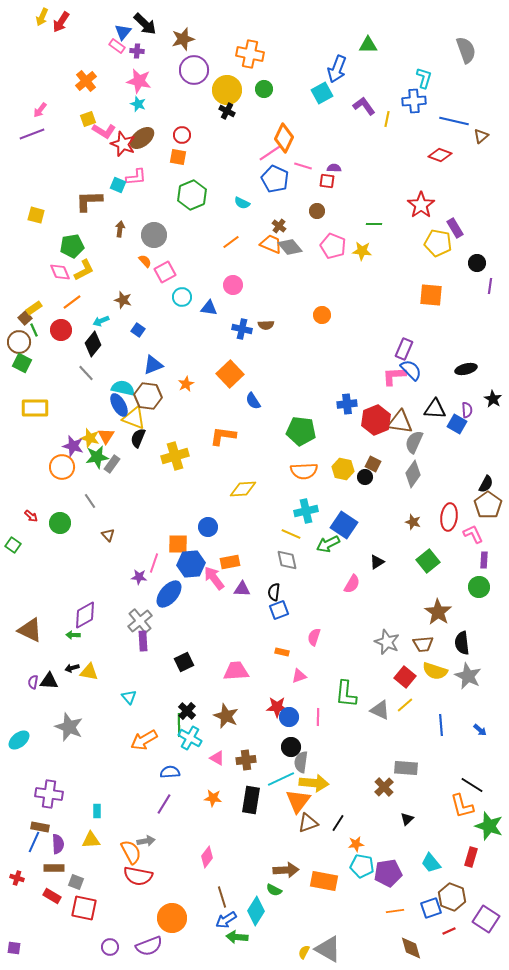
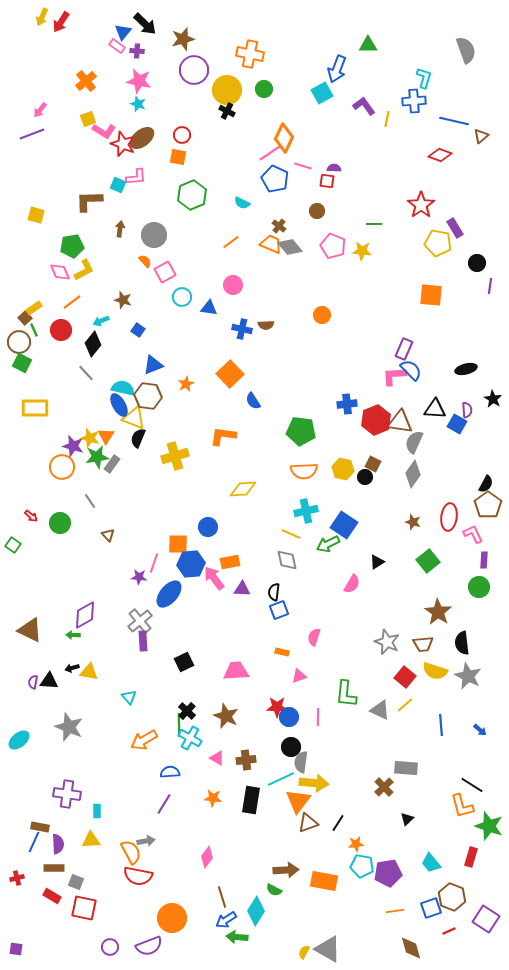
purple cross at (49, 794): moved 18 px right
red cross at (17, 878): rotated 32 degrees counterclockwise
purple square at (14, 948): moved 2 px right, 1 px down
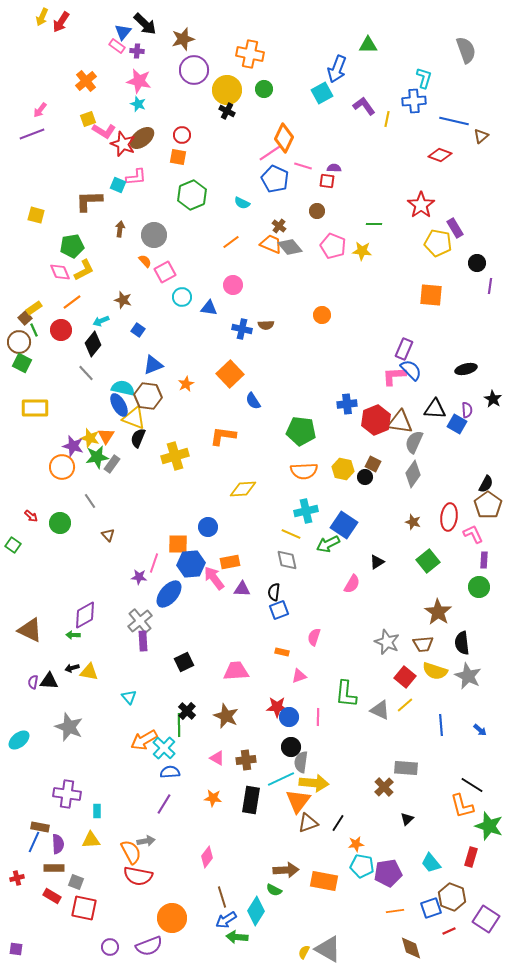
cyan cross at (190, 738): moved 26 px left, 10 px down; rotated 15 degrees clockwise
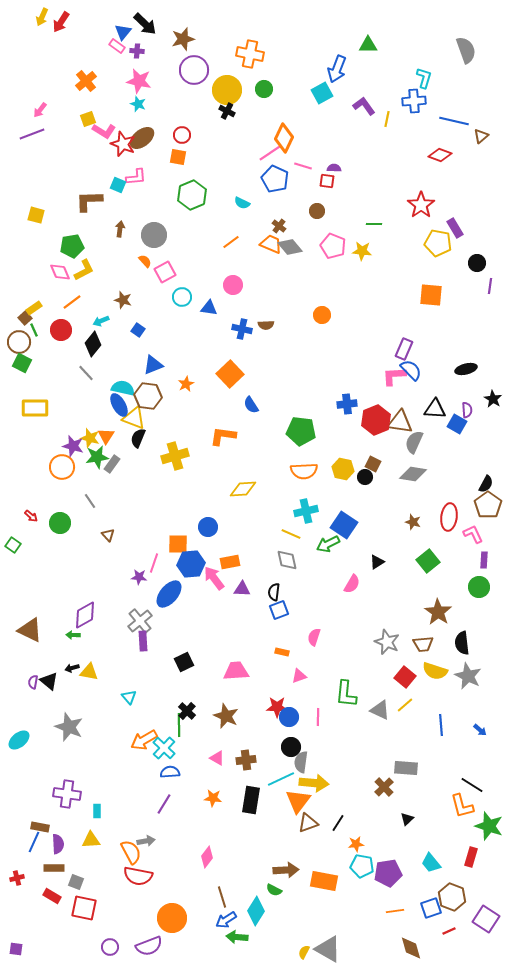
blue semicircle at (253, 401): moved 2 px left, 4 px down
gray diamond at (413, 474): rotated 64 degrees clockwise
black triangle at (49, 681): rotated 36 degrees clockwise
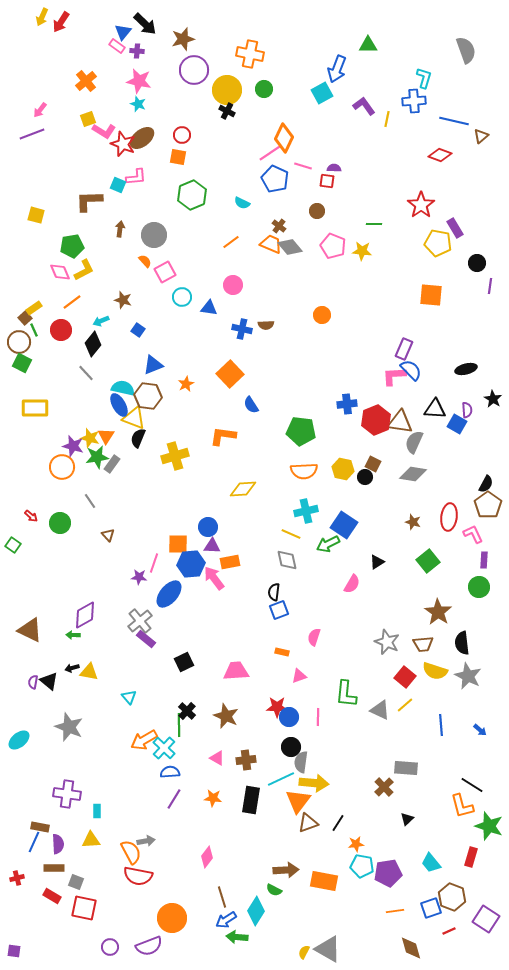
purple triangle at (242, 589): moved 30 px left, 43 px up
purple rectangle at (143, 641): moved 3 px right, 2 px up; rotated 48 degrees counterclockwise
purple line at (164, 804): moved 10 px right, 5 px up
purple square at (16, 949): moved 2 px left, 2 px down
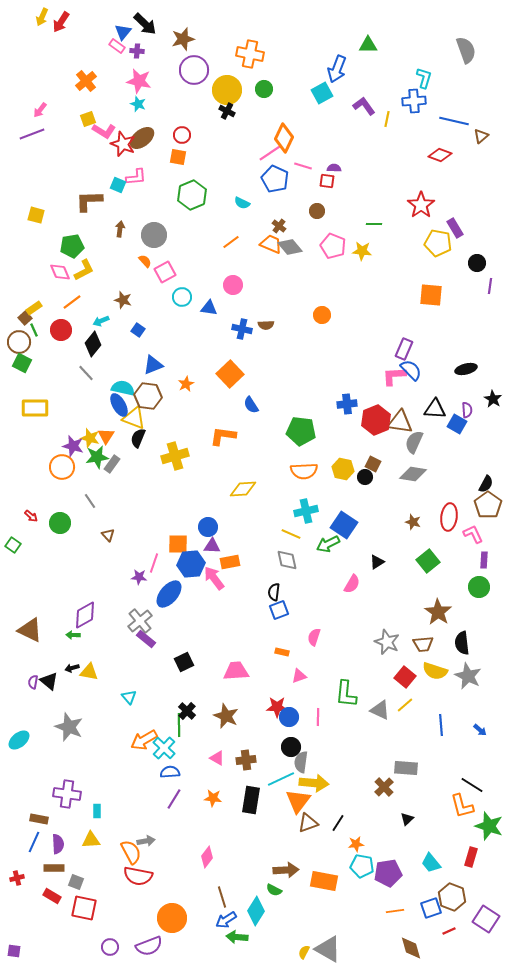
brown rectangle at (40, 827): moved 1 px left, 8 px up
